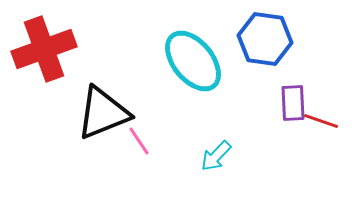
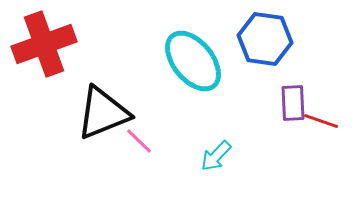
red cross: moved 5 px up
pink line: rotated 12 degrees counterclockwise
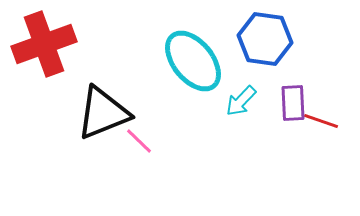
cyan arrow: moved 25 px right, 55 px up
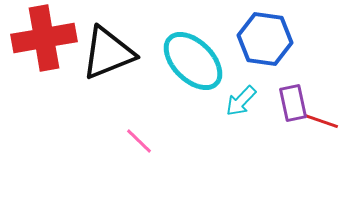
red cross: moved 6 px up; rotated 10 degrees clockwise
cyan ellipse: rotated 6 degrees counterclockwise
purple rectangle: rotated 9 degrees counterclockwise
black triangle: moved 5 px right, 60 px up
